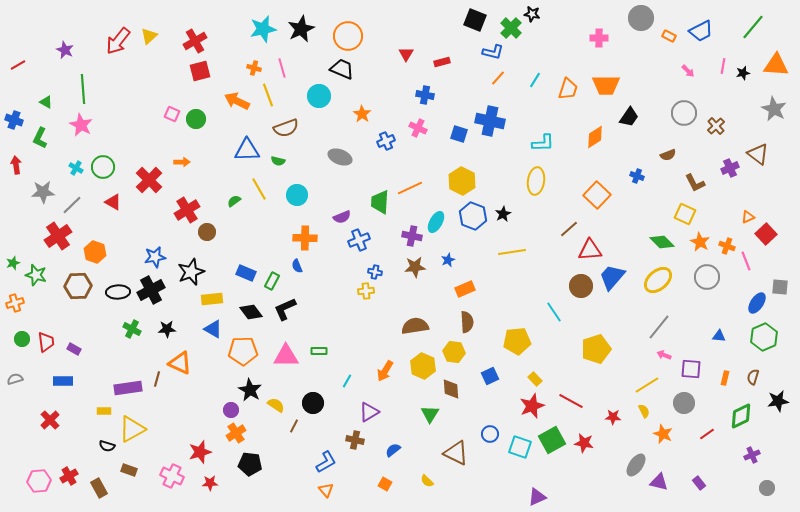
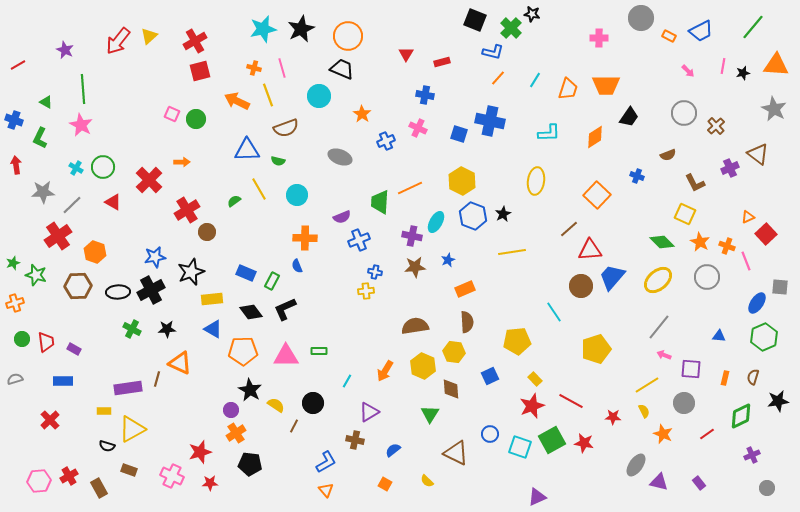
cyan L-shape at (543, 143): moved 6 px right, 10 px up
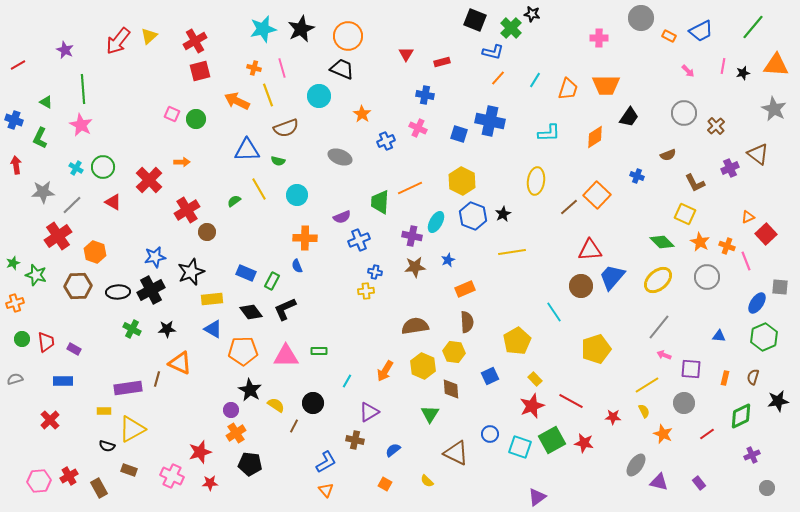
brown line at (569, 229): moved 22 px up
yellow pentagon at (517, 341): rotated 24 degrees counterclockwise
purple triangle at (537, 497): rotated 12 degrees counterclockwise
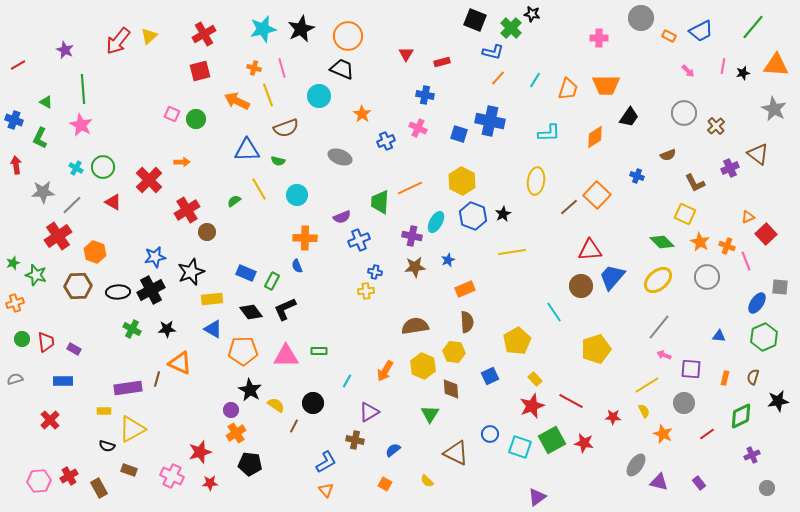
red cross at (195, 41): moved 9 px right, 7 px up
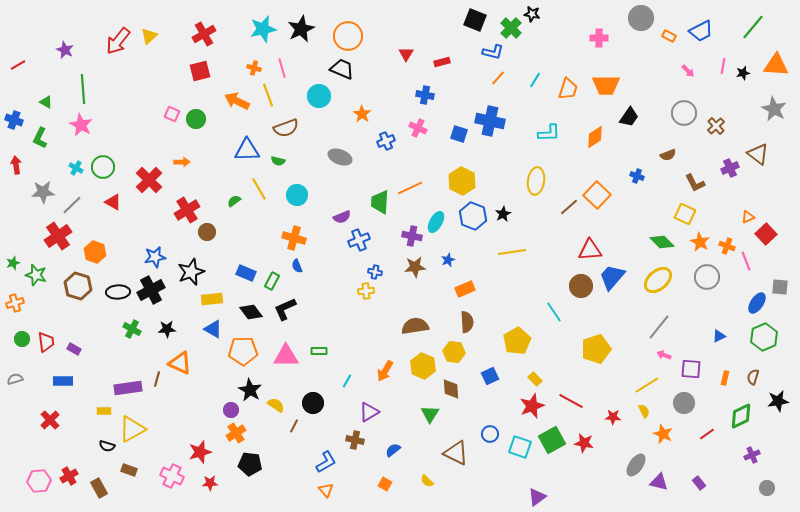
orange cross at (305, 238): moved 11 px left; rotated 15 degrees clockwise
brown hexagon at (78, 286): rotated 20 degrees clockwise
blue triangle at (719, 336): rotated 32 degrees counterclockwise
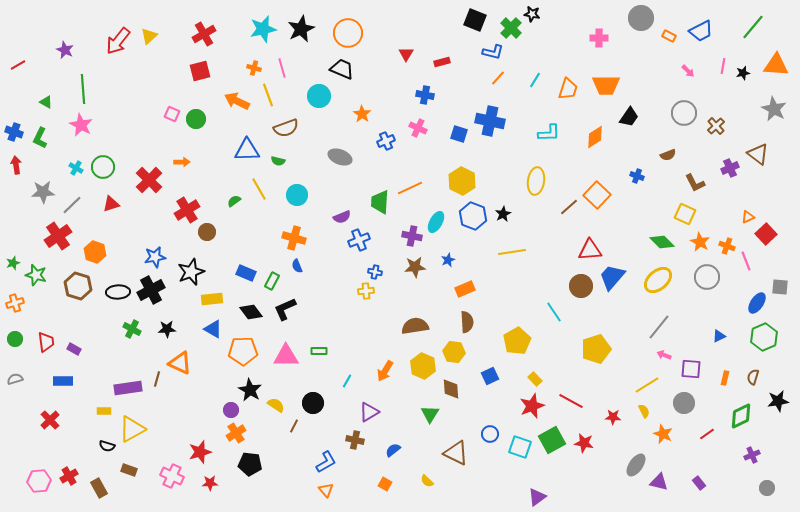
orange circle at (348, 36): moved 3 px up
blue cross at (14, 120): moved 12 px down
red triangle at (113, 202): moved 2 px left, 2 px down; rotated 48 degrees counterclockwise
green circle at (22, 339): moved 7 px left
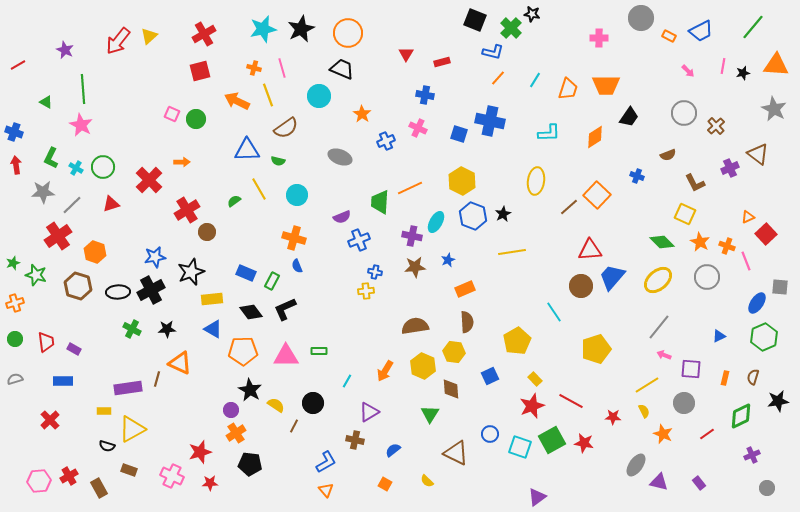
brown semicircle at (286, 128): rotated 15 degrees counterclockwise
green L-shape at (40, 138): moved 11 px right, 20 px down
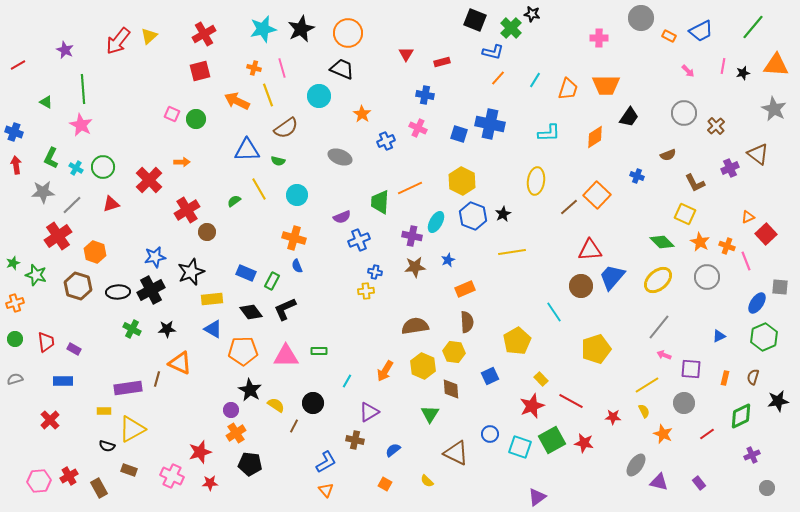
blue cross at (490, 121): moved 3 px down
yellow rectangle at (535, 379): moved 6 px right
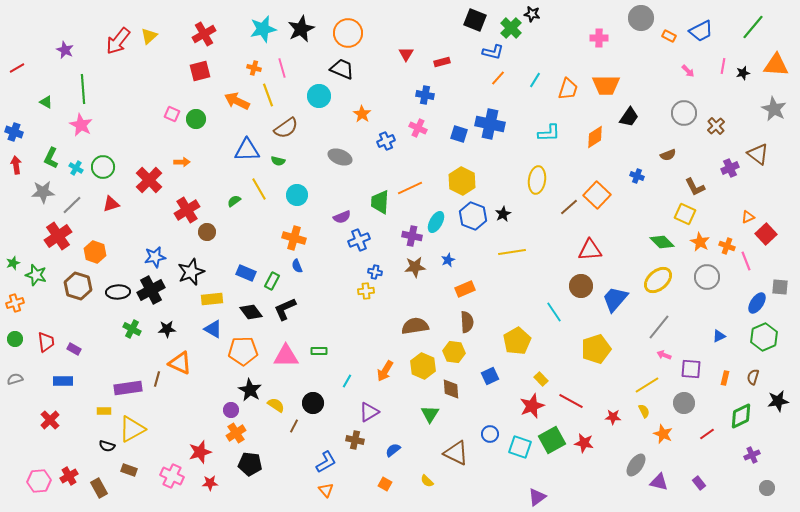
red line at (18, 65): moved 1 px left, 3 px down
yellow ellipse at (536, 181): moved 1 px right, 1 px up
brown L-shape at (695, 183): moved 4 px down
blue trapezoid at (612, 277): moved 3 px right, 22 px down
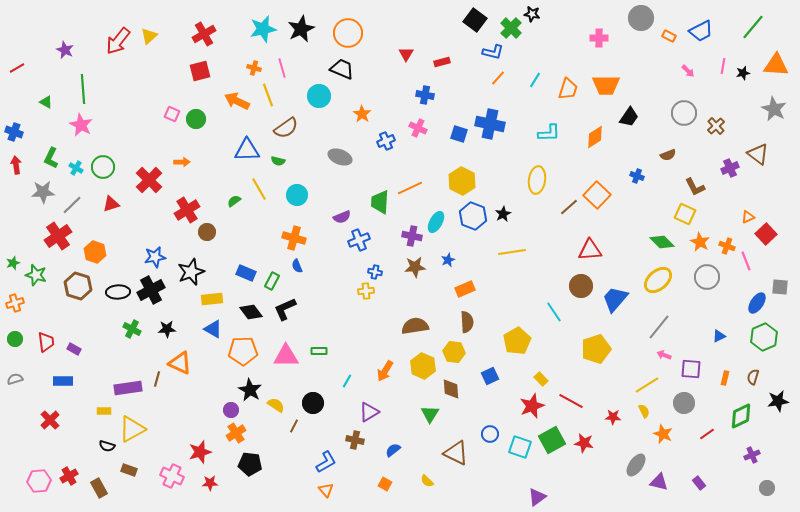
black square at (475, 20): rotated 15 degrees clockwise
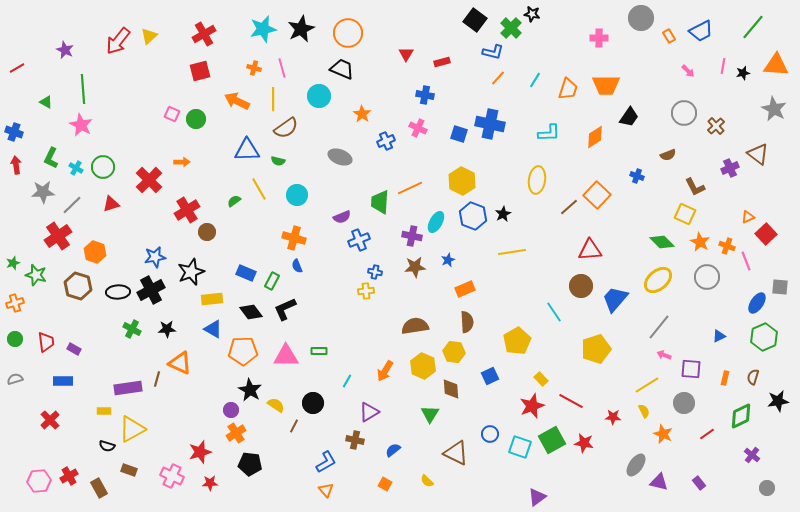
orange rectangle at (669, 36): rotated 32 degrees clockwise
yellow line at (268, 95): moved 5 px right, 4 px down; rotated 20 degrees clockwise
purple cross at (752, 455): rotated 28 degrees counterclockwise
